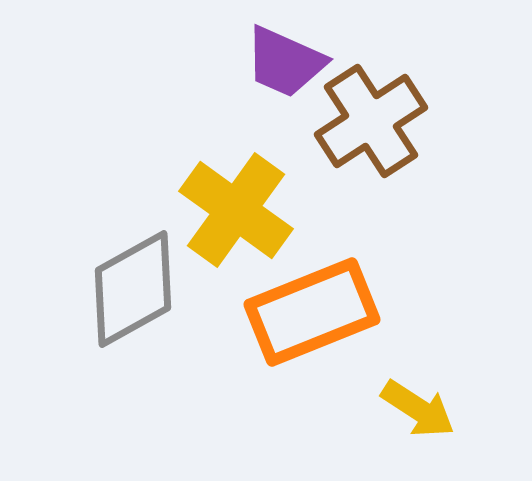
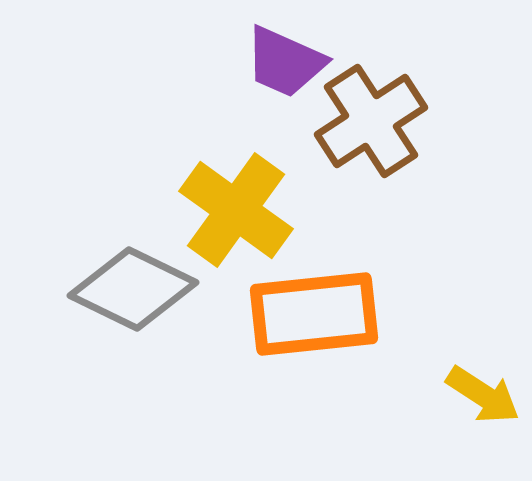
gray diamond: rotated 55 degrees clockwise
orange rectangle: moved 2 px right, 2 px down; rotated 16 degrees clockwise
yellow arrow: moved 65 px right, 14 px up
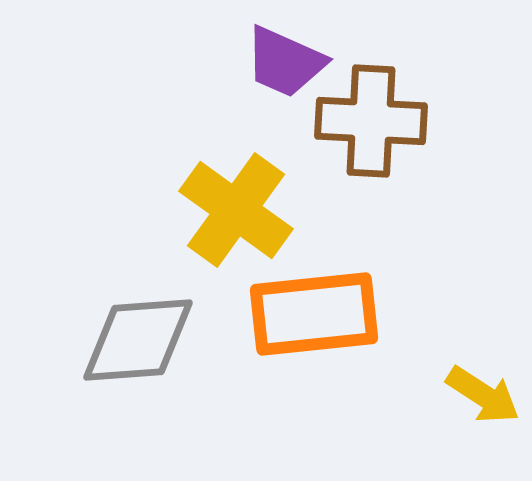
brown cross: rotated 36 degrees clockwise
gray diamond: moved 5 px right, 51 px down; rotated 30 degrees counterclockwise
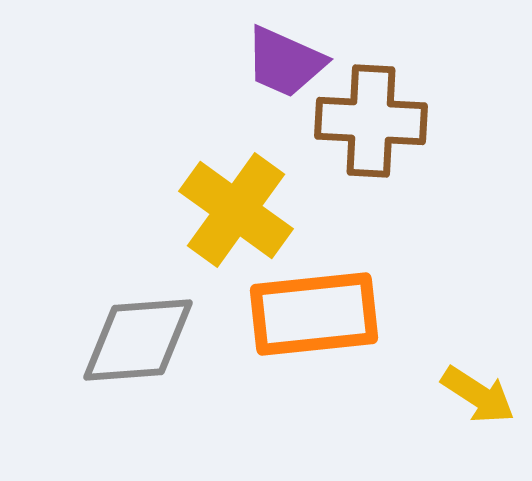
yellow arrow: moved 5 px left
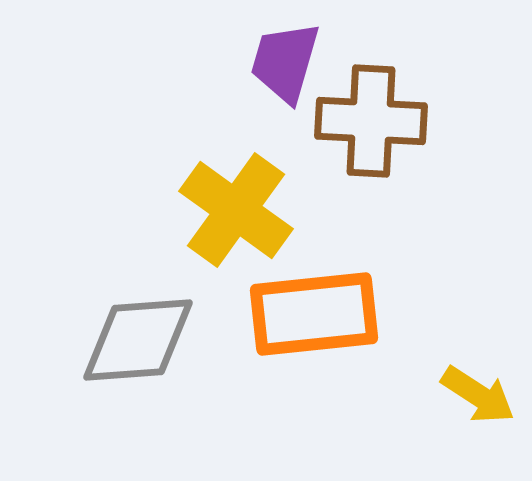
purple trapezoid: rotated 82 degrees clockwise
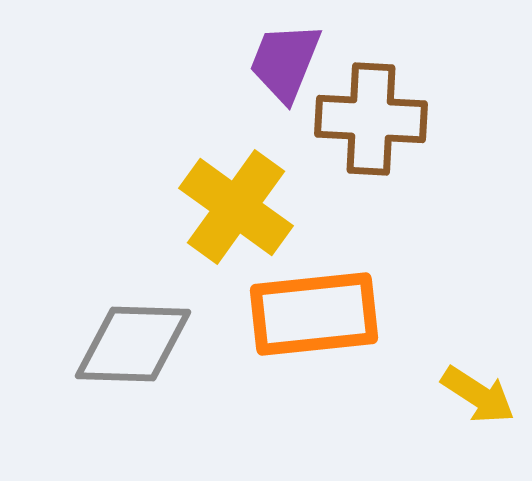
purple trapezoid: rotated 6 degrees clockwise
brown cross: moved 2 px up
yellow cross: moved 3 px up
gray diamond: moved 5 px left, 4 px down; rotated 6 degrees clockwise
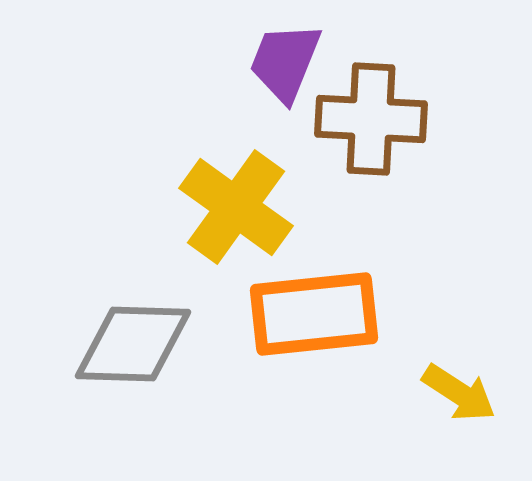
yellow arrow: moved 19 px left, 2 px up
